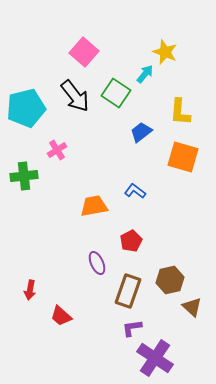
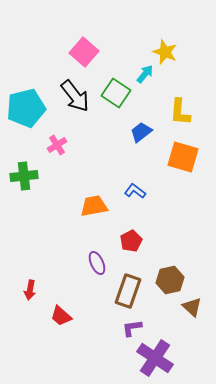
pink cross: moved 5 px up
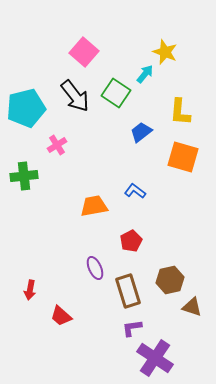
purple ellipse: moved 2 px left, 5 px down
brown rectangle: rotated 36 degrees counterclockwise
brown triangle: rotated 25 degrees counterclockwise
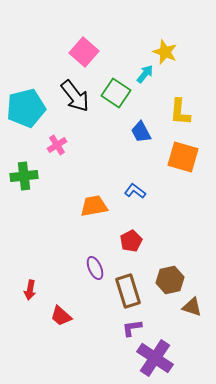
blue trapezoid: rotated 80 degrees counterclockwise
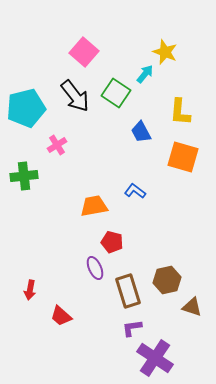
red pentagon: moved 19 px left, 1 px down; rotated 30 degrees counterclockwise
brown hexagon: moved 3 px left
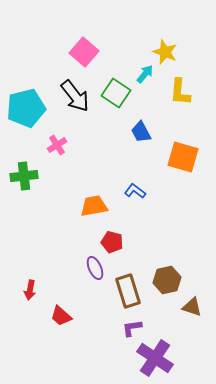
yellow L-shape: moved 20 px up
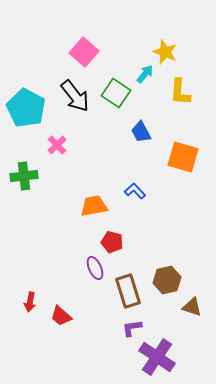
cyan pentagon: rotated 30 degrees counterclockwise
pink cross: rotated 12 degrees counterclockwise
blue L-shape: rotated 10 degrees clockwise
red arrow: moved 12 px down
purple cross: moved 2 px right, 1 px up
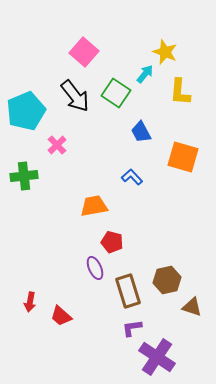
cyan pentagon: moved 3 px down; rotated 21 degrees clockwise
blue L-shape: moved 3 px left, 14 px up
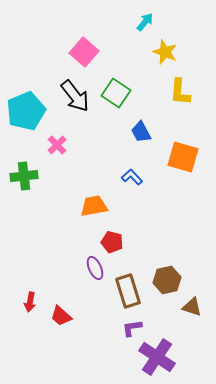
cyan arrow: moved 52 px up
